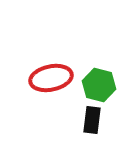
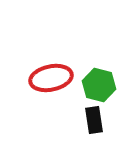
black rectangle: moved 2 px right; rotated 16 degrees counterclockwise
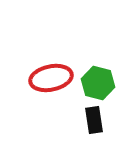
green hexagon: moved 1 px left, 2 px up
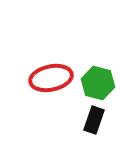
black rectangle: rotated 28 degrees clockwise
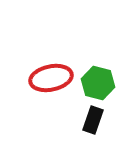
black rectangle: moved 1 px left
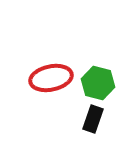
black rectangle: moved 1 px up
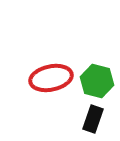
green hexagon: moved 1 px left, 2 px up
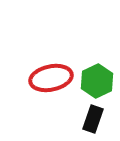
green hexagon: rotated 20 degrees clockwise
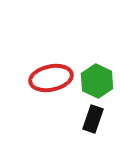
green hexagon: rotated 8 degrees counterclockwise
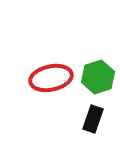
green hexagon: moved 1 px right, 4 px up; rotated 16 degrees clockwise
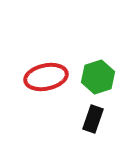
red ellipse: moved 5 px left, 1 px up
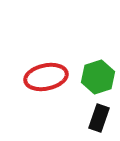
black rectangle: moved 6 px right, 1 px up
